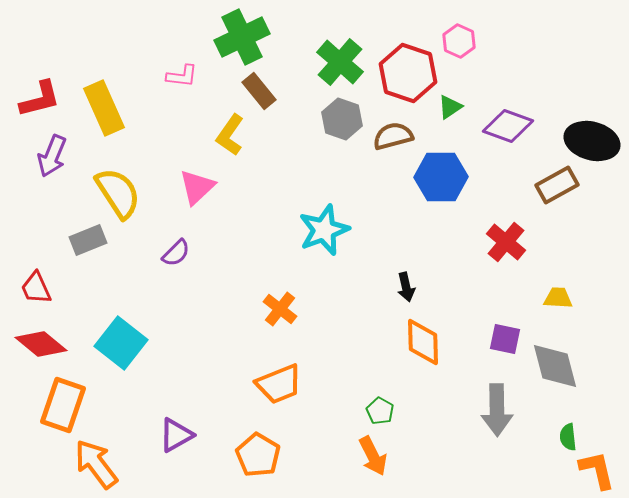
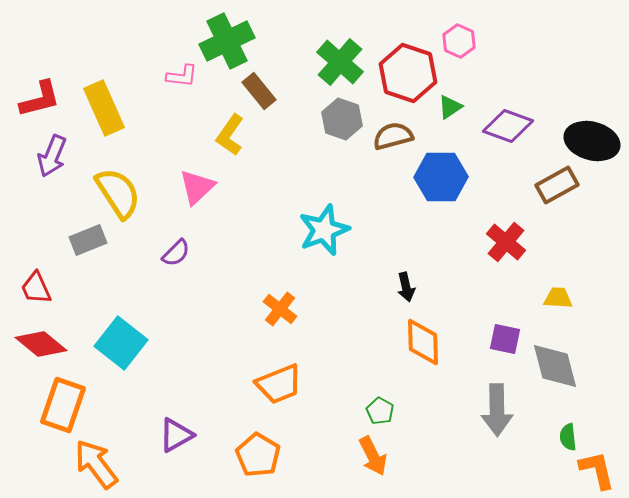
green cross at (242, 37): moved 15 px left, 4 px down
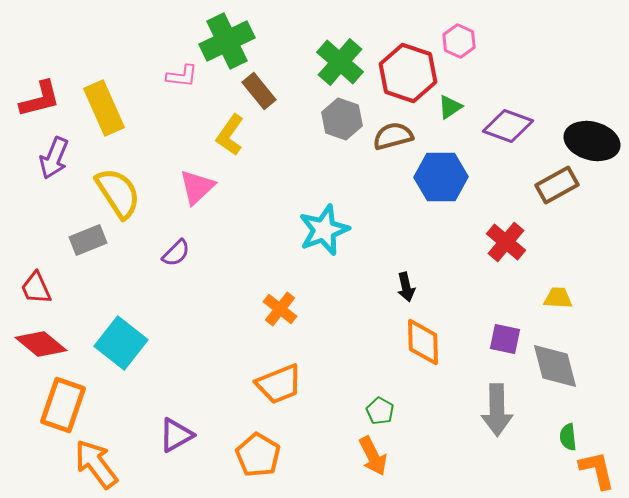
purple arrow at (52, 156): moved 2 px right, 2 px down
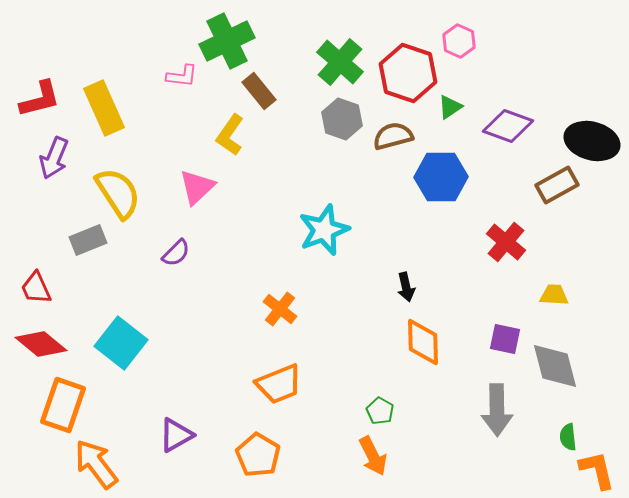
yellow trapezoid at (558, 298): moved 4 px left, 3 px up
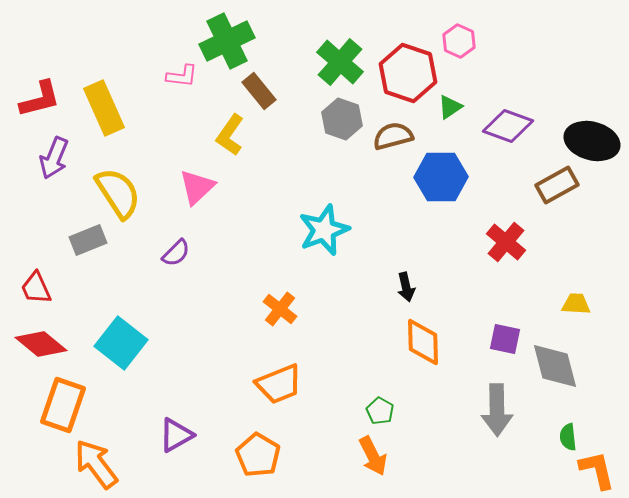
yellow trapezoid at (554, 295): moved 22 px right, 9 px down
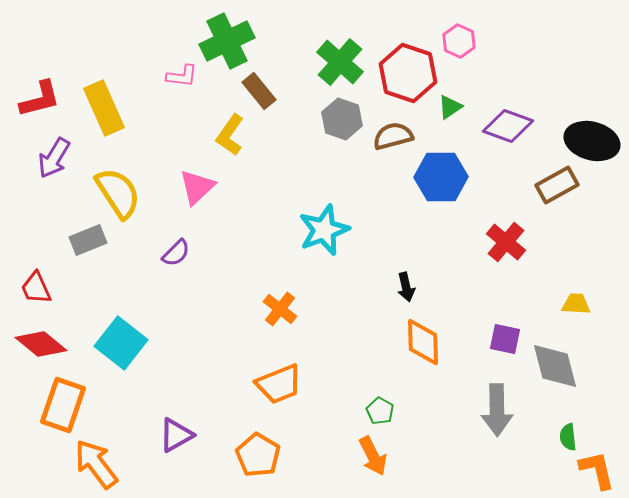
purple arrow at (54, 158): rotated 9 degrees clockwise
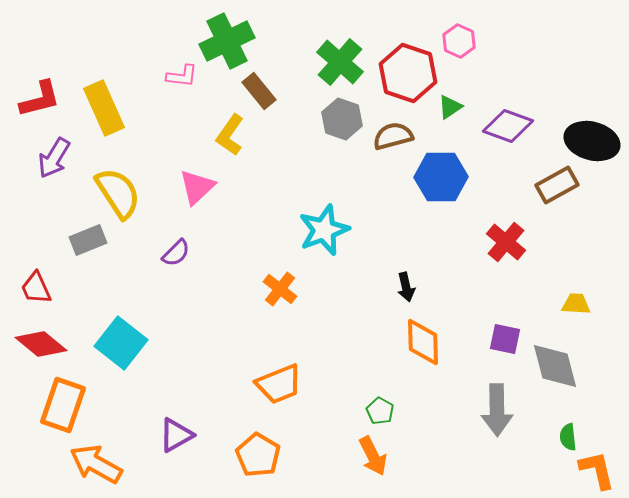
orange cross at (280, 309): moved 20 px up
orange arrow at (96, 464): rotated 24 degrees counterclockwise
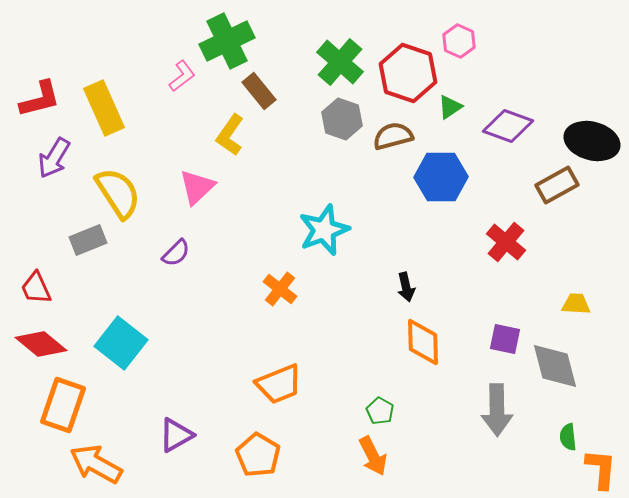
pink L-shape at (182, 76): rotated 44 degrees counterclockwise
orange L-shape at (597, 470): moved 4 px right, 1 px up; rotated 18 degrees clockwise
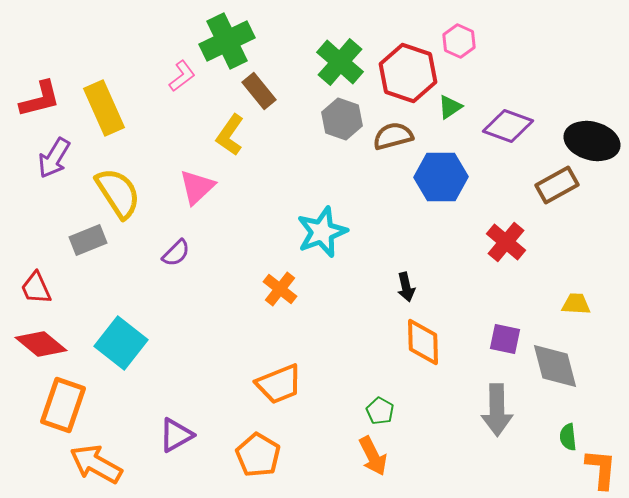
cyan star at (324, 230): moved 2 px left, 2 px down
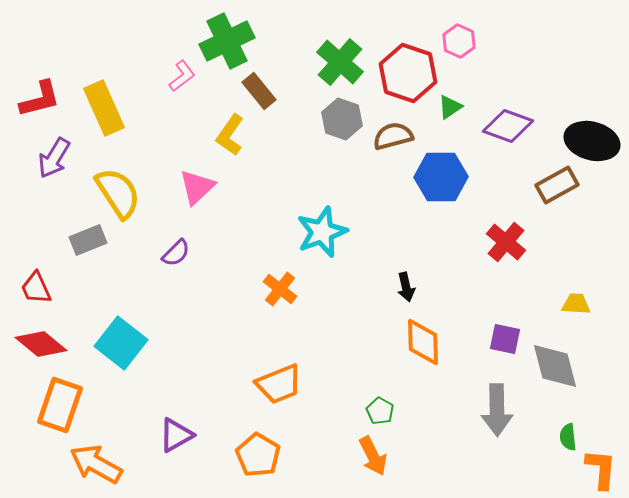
orange rectangle at (63, 405): moved 3 px left
